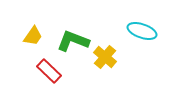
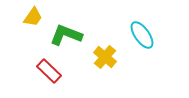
cyan ellipse: moved 4 px down; rotated 36 degrees clockwise
yellow trapezoid: moved 19 px up
green L-shape: moved 7 px left, 6 px up
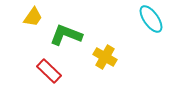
cyan ellipse: moved 9 px right, 16 px up
yellow cross: rotated 10 degrees counterclockwise
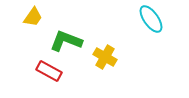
green L-shape: moved 6 px down
red rectangle: rotated 15 degrees counterclockwise
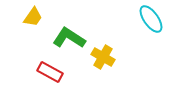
green L-shape: moved 3 px right, 3 px up; rotated 12 degrees clockwise
yellow cross: moved 2 px left
red rectangle: moved 1 px right, 1 px down
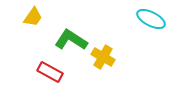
cyan ellipse: rotated 28 degrees counterclockwise
green L-shape: moved 2 px right, 2 px down
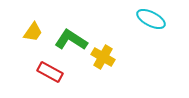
yellow trapezoid: moved 15 px down
